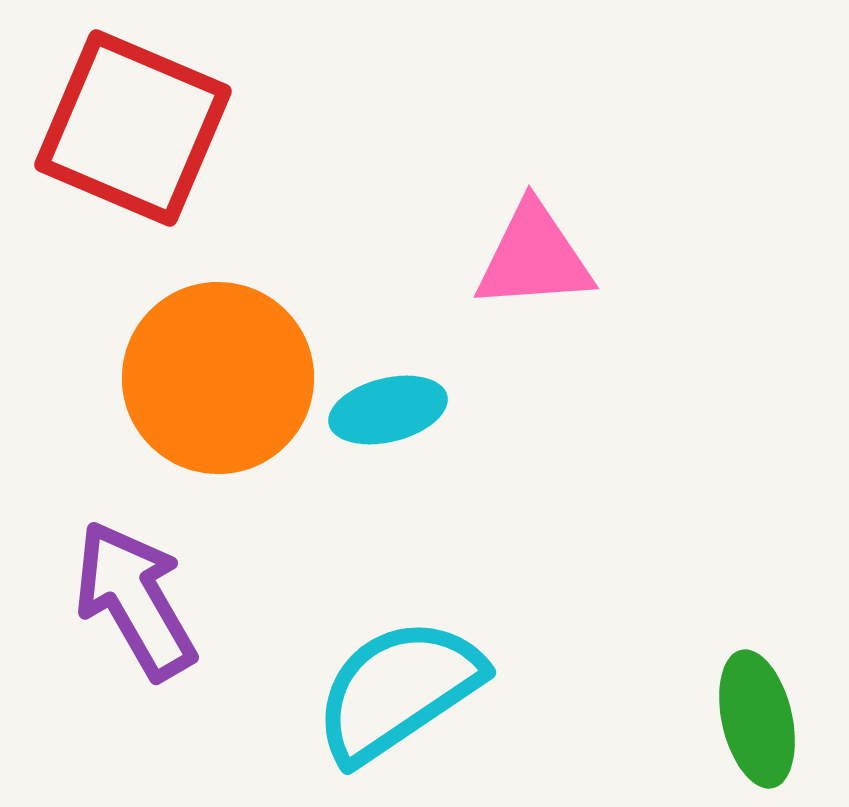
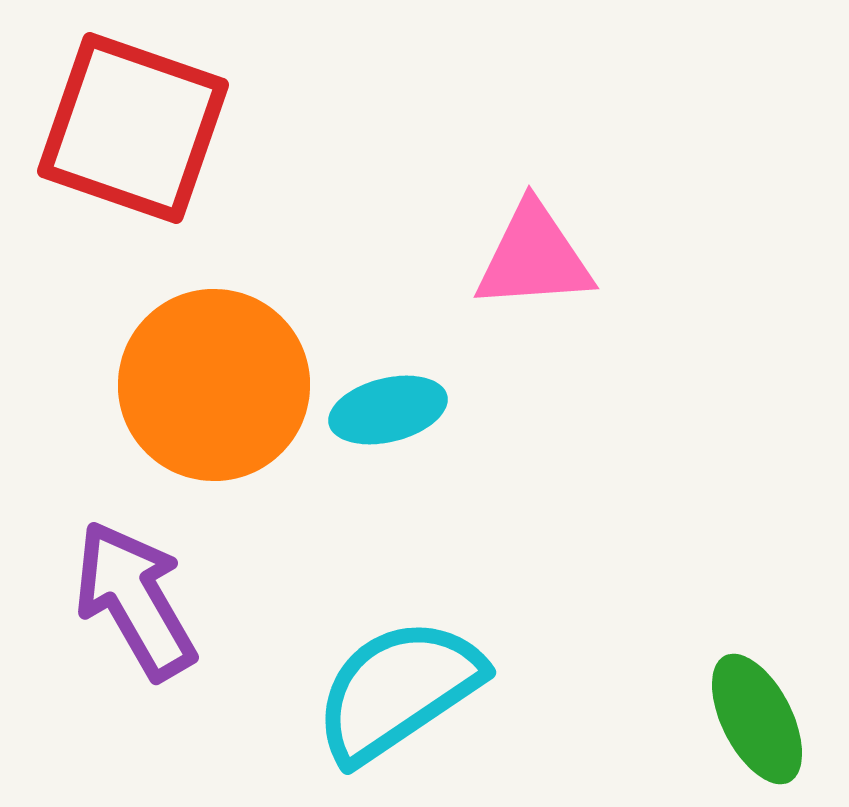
red square: rotated 4 degrees counterclockwise
orange circle: moved 4 px left, 7 px down
green ellipse: rotated 14 degrees counterclockwise
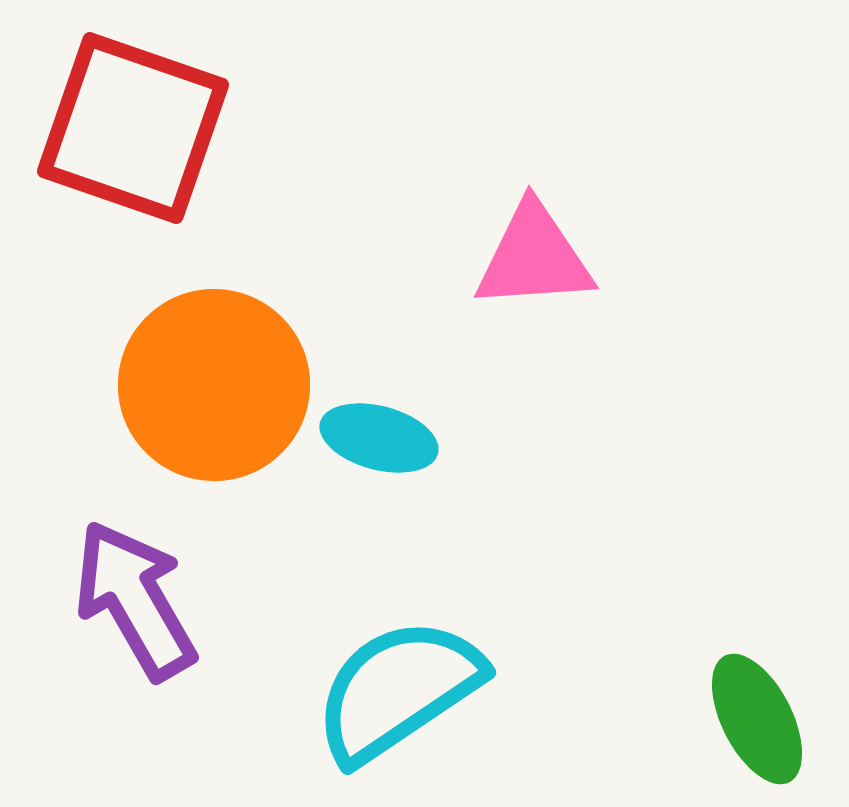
cyan ellipse: moved 9 px left, 28 px down; rotated 29 degrees clockwise
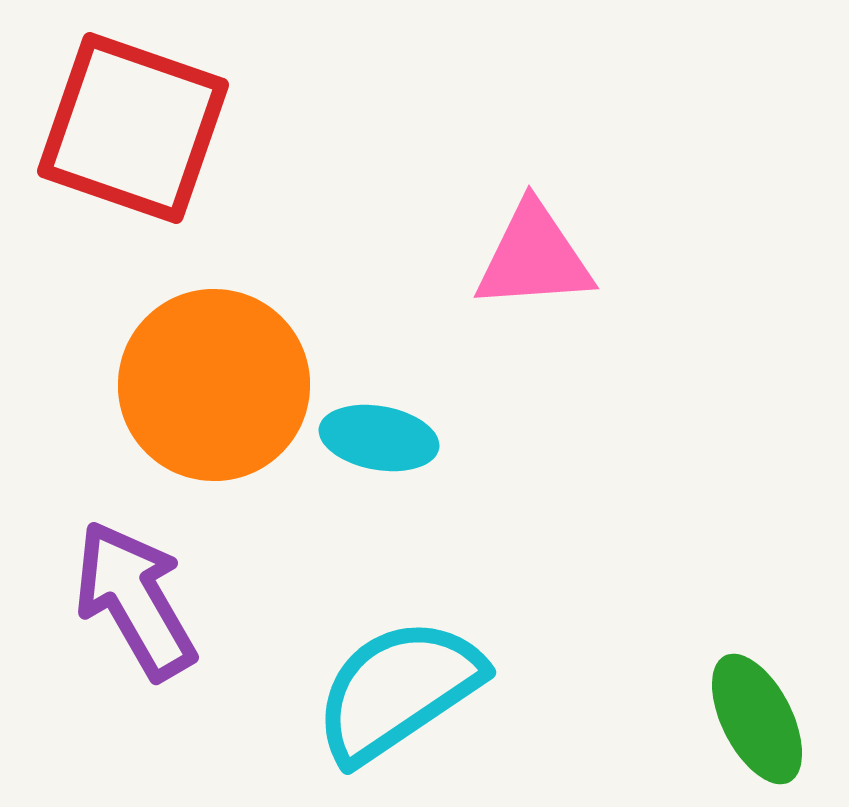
cyan ellipse: rotated 5 degrees counterclockwise
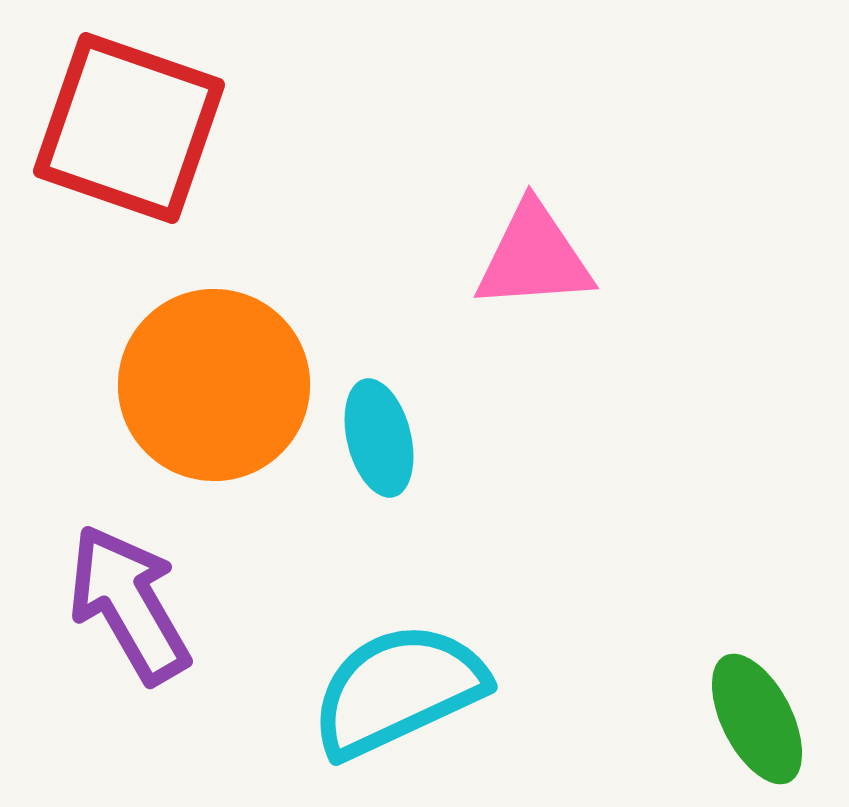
red square: moved 4 px left
cyan ellipse: rotated 66 degrees clockwise
purple arrow: moved 6 px left, 4 px down
cyan semicircle: rotated 9 degrees clockwise
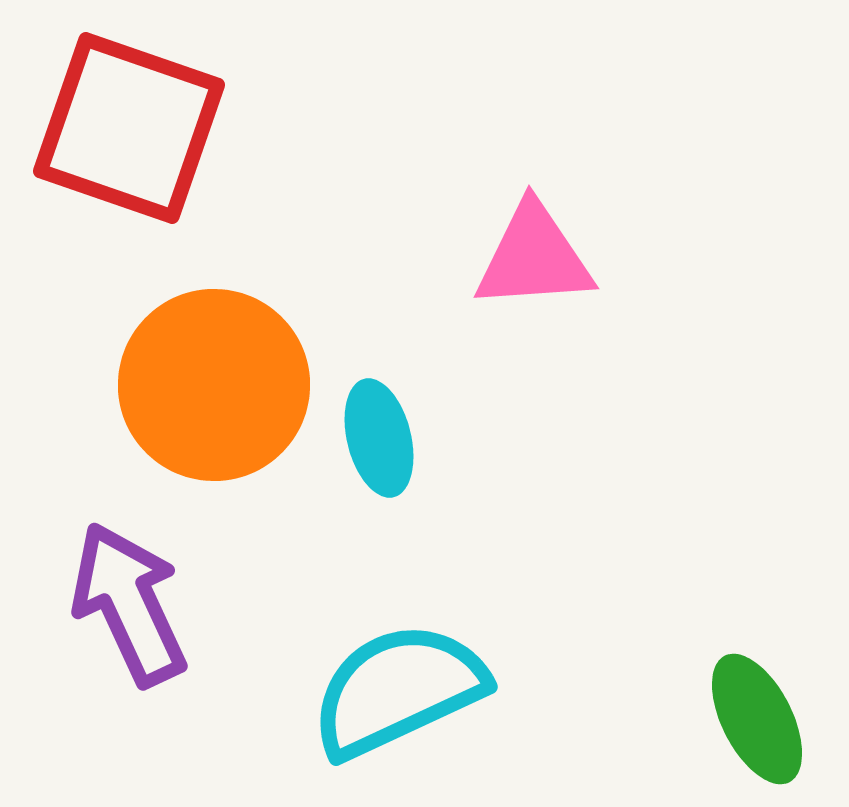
purple arrow: rotated 5 degrees clockwise
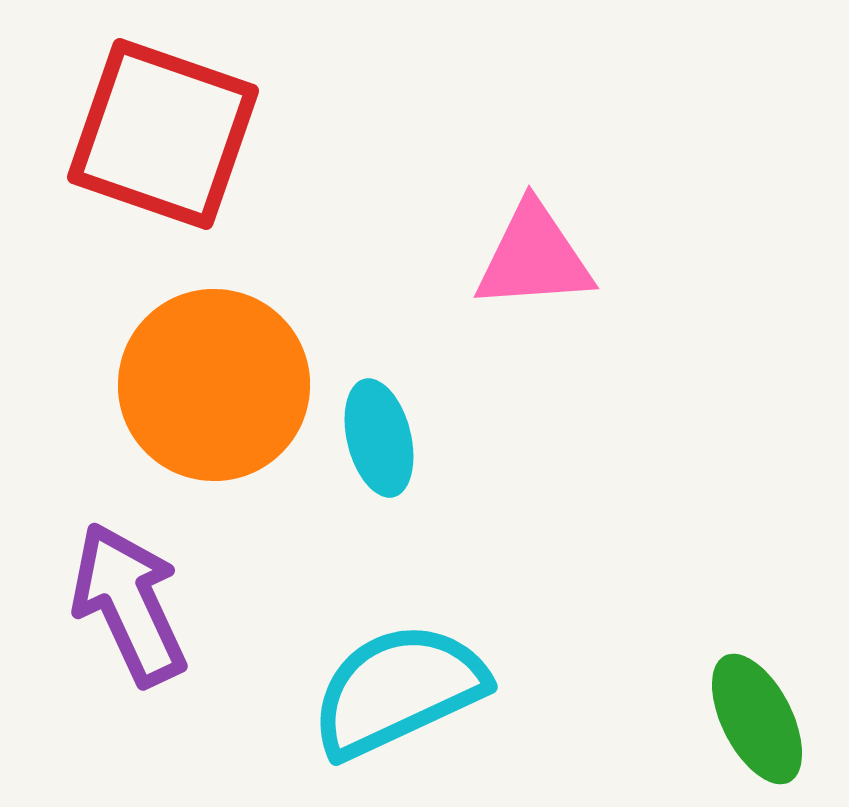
red square: moved 34 px right, 6 px down
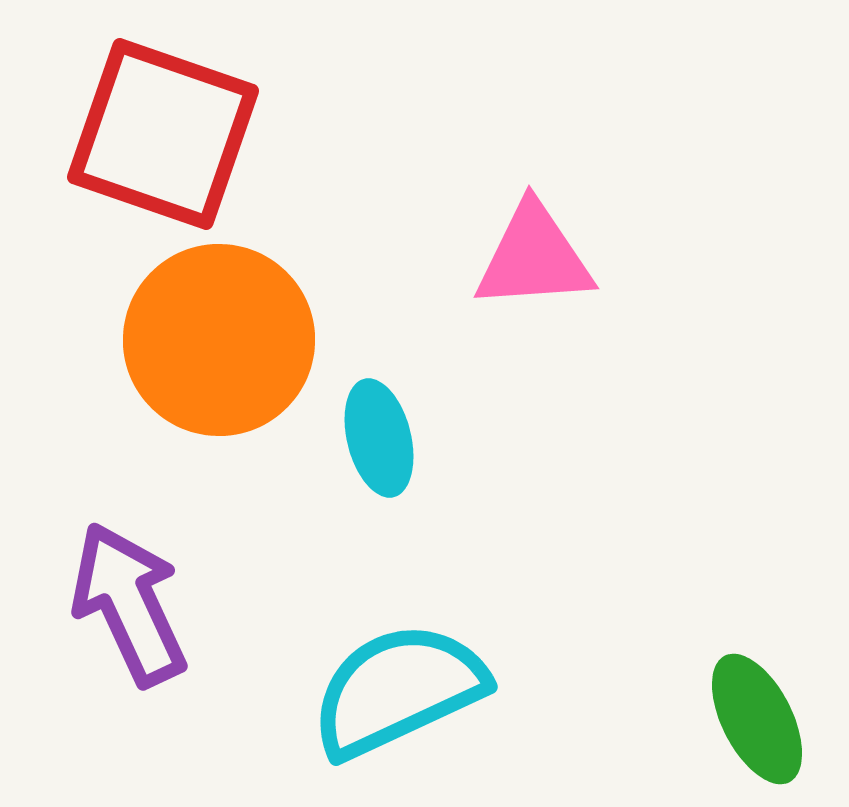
orange circle: moved 5 px right, 45 px up
